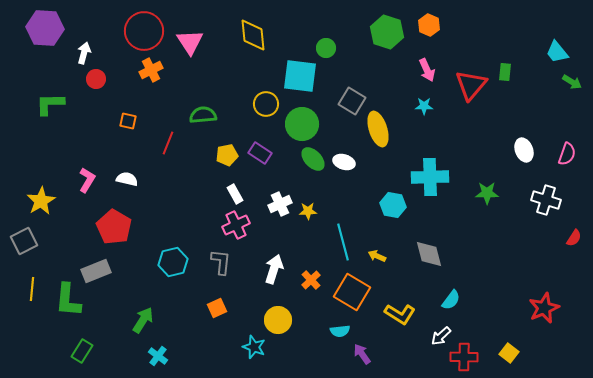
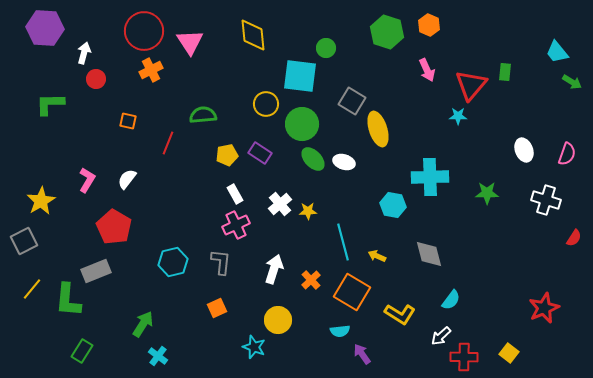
cyan star at (424, 106): moved 34 px right, 10 px down
white semicircle at (127, 179): rotated 65 degrees counterclockwise
white cross at (280, 204): rotated 15 degrees counterclockwise
yellow line at (32, 289): rotated 35 degrees clockwise
green arrow at (143, 320): moved 4 px down
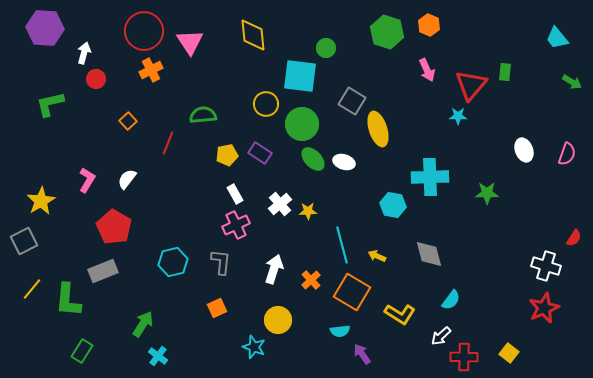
cyan trapezoid at (557, 52): moved 14 px up
green L-shape at (50, 104): rotated 12 degrees counterclockwise
orange square at (128, 121): rotated 36 degrees clockwise
white cross at (546, 200): moved 66 px down
cyan line at (343, 242): moved 1 px left, 3 px down
gray rectangle at (96, 271): moved 7 px right
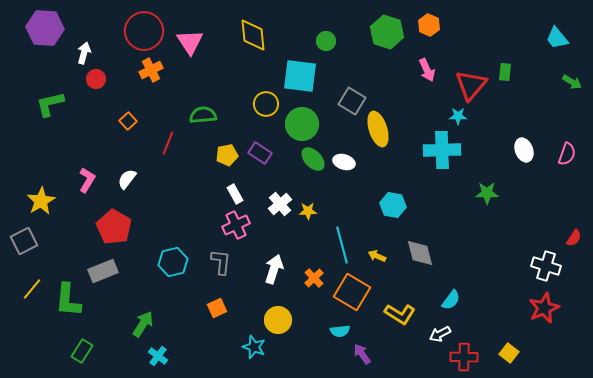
green circle at (326, 48): moved 7 px up
cyan cross at (430, 177): moved 12 px right, 27 px up
gray diamond at (429, 254): moved 9 px left, 1 px up
orange cross at (311, 280): moved 3 px right, 2 px up
white arrow at (441, 336): moved 1 px left, 2 px up; rotated 15 degrees clockwise
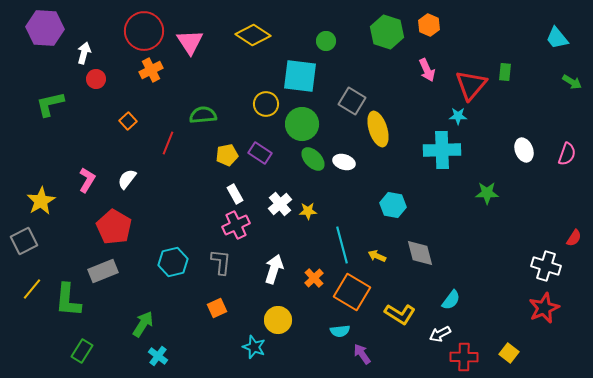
yellow diamond at (253, 35): rotated 52 degrees counterclockwise
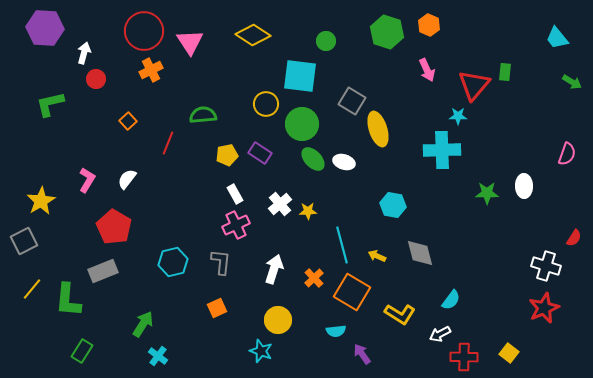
red triangle at (471, 85): moved 3 px right
white ellipse at (524, 150): moved 36 px down; rotated 20 degrees clockwise
cyan semicircle at (340, 331): moved 4 px left
cyan star at (254, 347): moved 7 px right, 4 px down
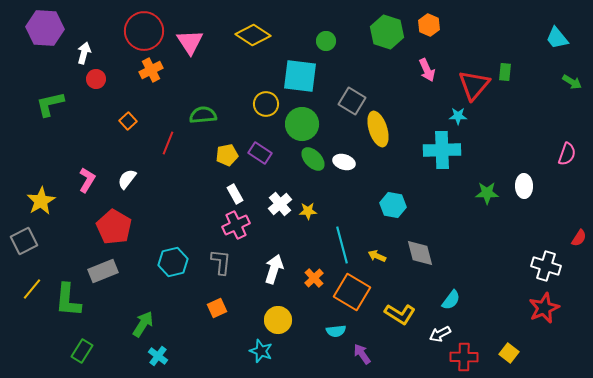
red semicircle at (574, 238): moved 5 px right
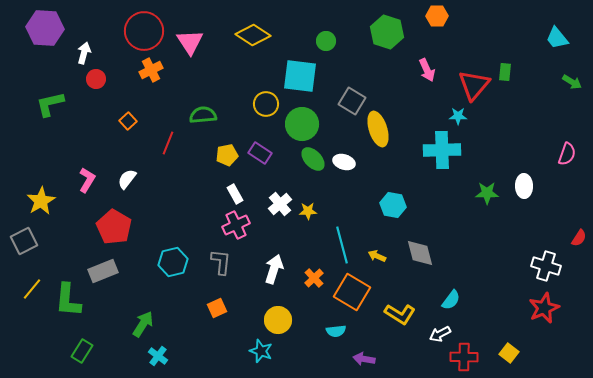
orange hexagon at (429, 25): moved 8 px right, 9 px up; rotated 25 degrees counterclockwise
purple arrow at (362, 354): moved 2 px right, 5 px down; rotated 45 degrees counterclockwise
